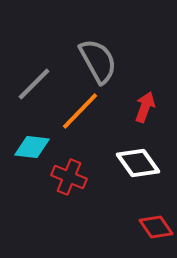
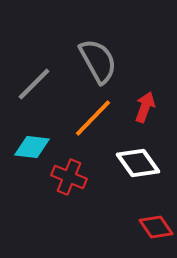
orange line: moved 13 px right, 7 px down
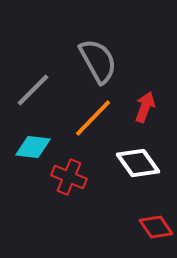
gray line: moved 1 px left, 6 px down
cyan diamond: moved 1 px right
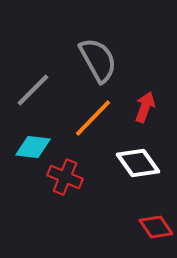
gray semicircle: moved 1 px up
red cross: moved 4 px left
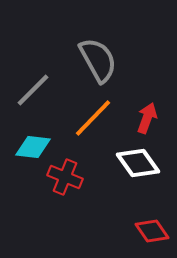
red arrow: moved 2 px right, 11 px down
red diamond: moved 4 px left, 4 px down
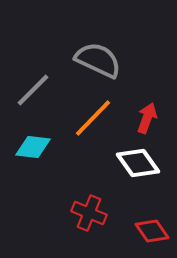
gray semicircle: rotated 36 degrees counterclockwise
red cross: moved 24 px right, 36 px down
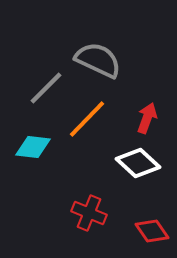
gray line: moved 13 px right, 2 px up
orange line: moved 6 px left, 1 px down
white diamond: rotated 12 degrees counterclockwise
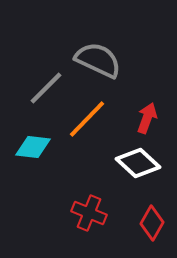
red diamond: moved 8 px up; rotated 64 degrees clockwise
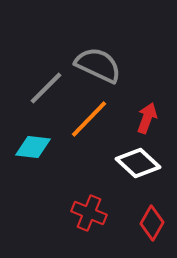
gray semicircle: moved 5 px down
orange line: moved 2 px right
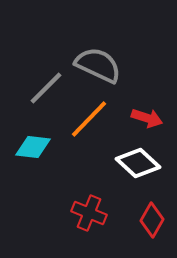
red arrow: rotated 88 degrees clockwise
red diamond: moved 3 px up
